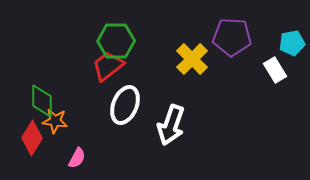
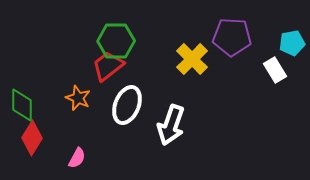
green diamond: moved 20 px left, 4 px down
white ellipse: moved 2 px right
orange star: moved 23 px right, 23 px up; rotated 15 degrees clockwise
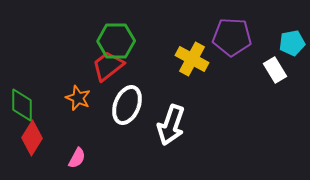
yellow cross: rotated 16 degrees counterclockwise
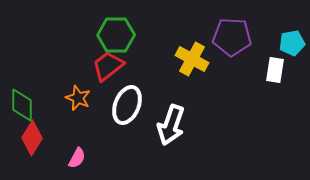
green hexagon: moved 6 px up
white rectangle: rotated 40 degrees clockwise
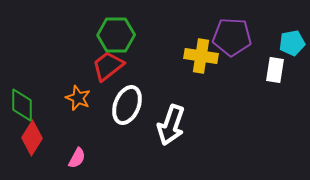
yellow cross: moved 9 px right, 3 px up; rotated 20 degrees counterclockwise
